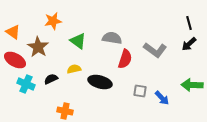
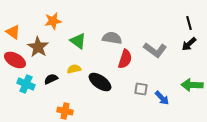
black ellipse: rotated 20 degrees clockwise
gray square: moved 1 px right, 2 px up
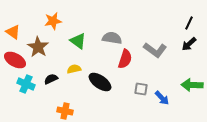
black line: rotated 40 degrees clockwise
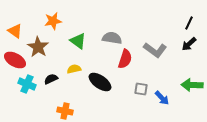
orange triangle: moved 2 px right, 1 px up
cyan cross: moved 1 px right
